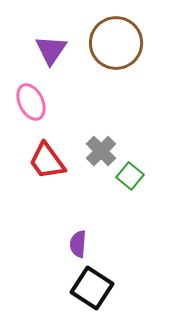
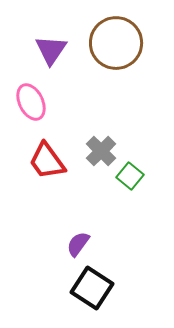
purple semicircle: rotated 32 degrees clockwise
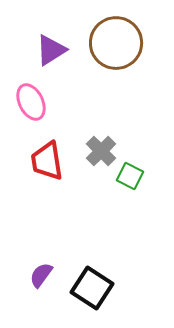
purple triangle: rotated 24 degrees clockwise
red trapezoid: rotated 27 degrees clockwise
green square: rotated 12 degrees counterclockwise
purple semicircle: moved 37 px left, 31 px down
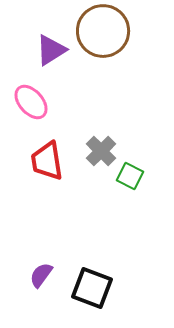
brown circle: moved 13 px left, 12 px up
pink ellipse: rotated 15 degrees counterclockwise
black square: rotated 12 degrees counterclockwise
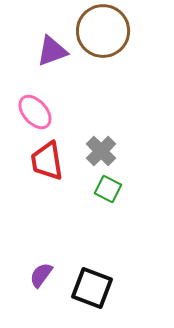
purple triangle: moved 1 px right, 1 px down; rotated 12 degrees clockwise
pink ellipse: moved 4 px right, 10 px down
green square: moved 22 px left, 13 px down
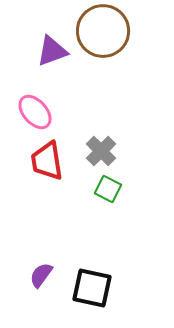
black square: rotated 9 degrees counterclockwise
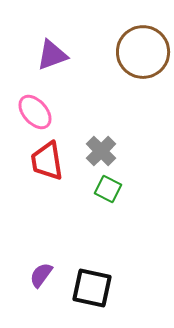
brown circle: moved 40 px right, 21 px down
purple triangle: moved 4 px down
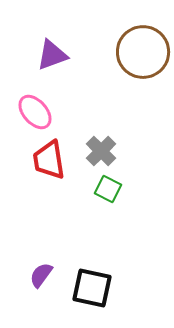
red trapezoid: moved 2 px right, 1 px up
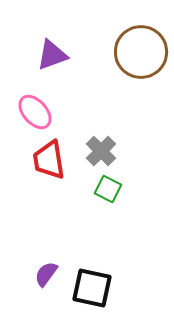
brown circle: moved 2 px left
purple semicircle: moved 5 px right, 1 px up
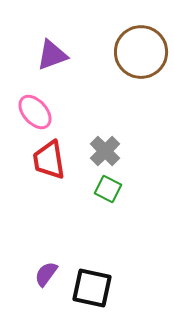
gray cross: moved 4 px right
